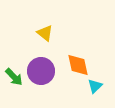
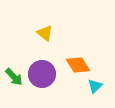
orange diamond: rotated 20 degrees counterclockwise
purple circle: moved 1 px right, 3 px down
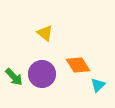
cyan triangle: moved 3 px right, 1 px up
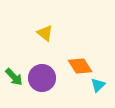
orange diamond: moved 2 px right, 1 px down
purple circle: moved 4 px down
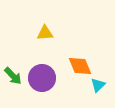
yellow triangle: rotated 42 degrees counterclockwise
orange diamond: rotated 10 degrees clockwise
green arrow: moved 1 px left, 1 px up
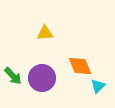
cyan triangle: moved 1 px down
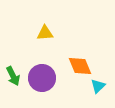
green arrow: rotated 18 degrees clockwise
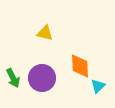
yellow triangle: rotated 18 degrees clockwise
orange diamond: rotated 20 degrees clockwise
green arrow: moved 2 px down
